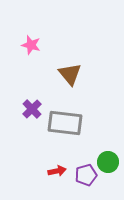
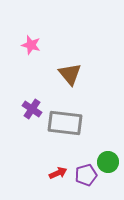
purple cross: rotated 12 degrees counterclockwise
red arrow: moved 1 px right, 2 px down; rotated 12 degrees counterclockwise
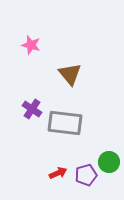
green circle: moved 1 px right
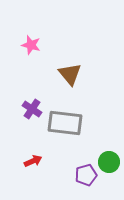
red arrow: moved 25 px left, 12 px up
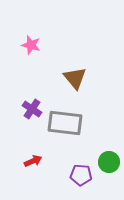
brown triangle: moved 5 px right, 4 px down
purple pentagon: moved 5 px left; rotated 20 degrees clockwise
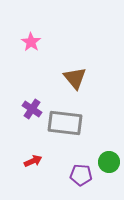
pink star: moved 3 px up; rotated 18 degrees clockwise
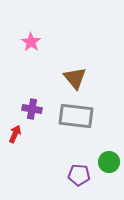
purple cross: rotated 24 degrees counterclockwise
gray rectangle: moved 11 px right, 7 px up
red arrow: moved 18 px left, 27 px up; rotated 42 degrees counterclockwise
purple pentagon: moved 2 px left
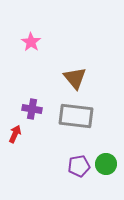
green circle: moved 3 px left, 2 px down
purple pentagon: moved 9 px up; rotated 15 degrees counterclockwise
